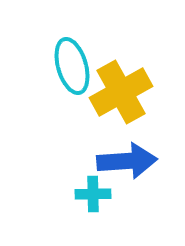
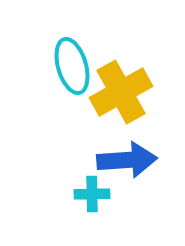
blue arrow: moved 1 px up
cyan cross: moved 1 px left
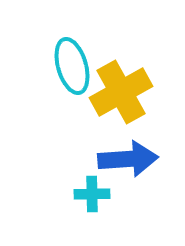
blue arrow: moved 1 px right, 1 px up
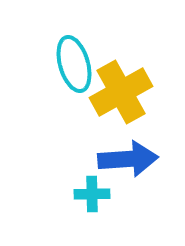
cyan ellipse: moved 2 px right, 2 px up
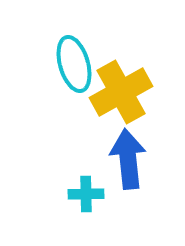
blue arrow: rotated 92 degrees counterclockwise
cyan cross: moved 6 px left
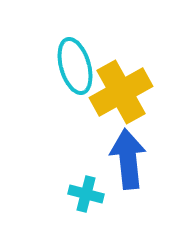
cyan ellipse: moved 1 px right, 2 px down
cyan cross: rotated 16 degrees clockwise
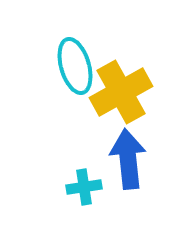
cyan cross: moved 2 px left, 7 px up; rotated 24 degrees counterclockwise
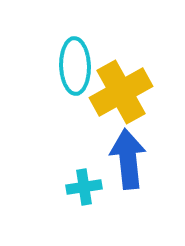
cyan ellipse: rotated 14 degrees clockwise
